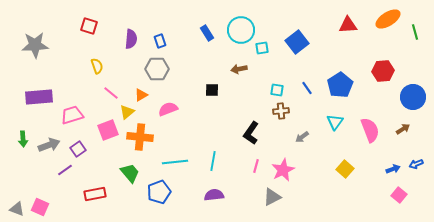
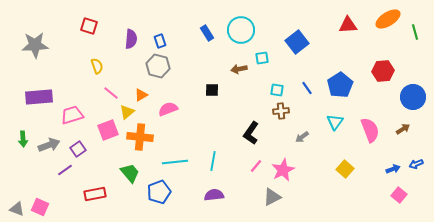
cyan square at (262, 48): moved 10 px down
gray hexagon at (157, 69): moved 1 px right, 3 px up; rotated 15 degrees clockwise
pink line at (256, 166): rotated 24 degrees clockwise
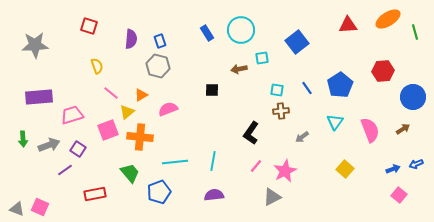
purple square at (78, 149): rotated 21 degrees counterclockwise
pink star at (283, 170): moved 2 px right, 1 px down
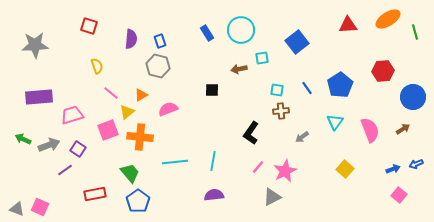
green arrow at (23, 139): rotated 119 degrees clockwise
pink line at (256, 166): moved 2 px right, 1 px down
blue pentagon at (159, 192): moved 21 px left, 9 px down; rotated 15 degrees counterclockwise
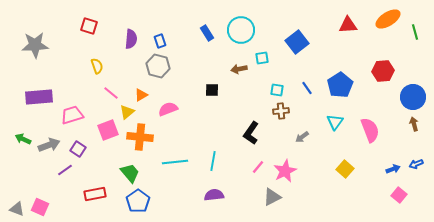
brown arrow at (403, 129): moved 11 px right, 5 px up; rotated 72 degrees counterclockwise
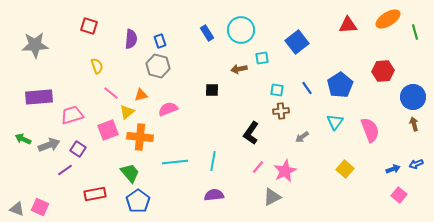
orange triangle at (141, 95): rotated 16 degrees clockwise
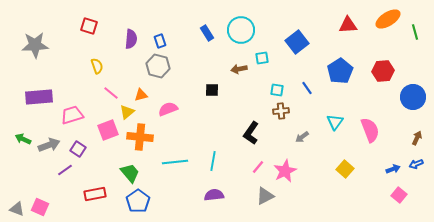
blue pentagon at (340, 85): moved 14 px up
brown arrow at (414, 124): moved 3 px right, 14 px down; rotated 40 degrees clockwise
gray triangle at (272, 197): moved 7 px left, 1 px up
